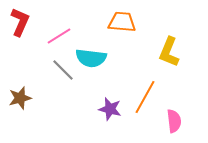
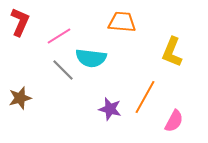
yellow L-shape: moved 3 px right
pink semicircle: rotated 35 degrees clockwise
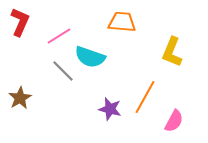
cyan semicircle: moved 1 px left, 1 px up; rotated 12 degrees clockwise
gray line: moved 1 px down
brown star: rotated 15 degrees counterclockwise
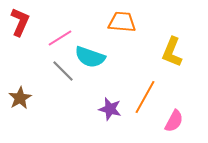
pink line: moved 1 px right, 2 px down
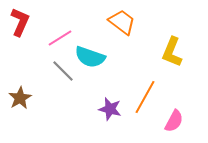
orange trapezoid: rotated 32 degrees clockwise
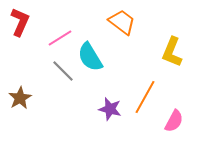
cyan semicircle: rotated 40 degrees clockwise
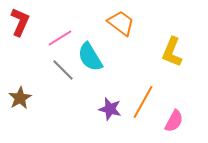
orange trapezoid: moved 1 px left, 1 px down
gray line: moved 1 px up
orange line: moved 2 px left, 5 px down
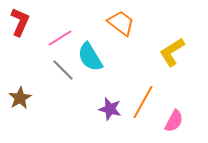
yellow L-shape: rotated 36 degrees clockwise
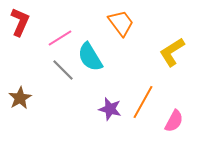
orange trapezoid: rotated 16 degrees clockwise
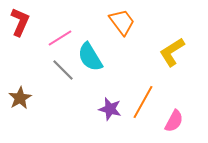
orange trapezoid: moved 1 px right, 1 px up
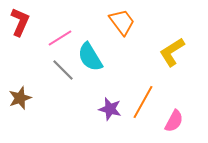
brown star: rotated 10 degrees clockwise
